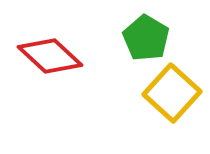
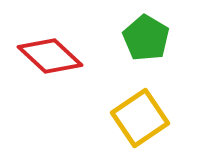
yellow square: moved 32 px left, 25 px down; rotated 14 degrees clockwise
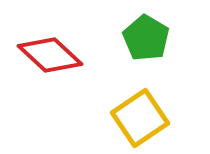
red diamond: moved 1 px up
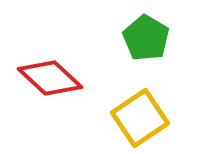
red diamond: moved 23 px down
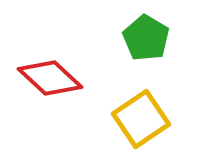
yellow square: moved 1 px right, 1 px down
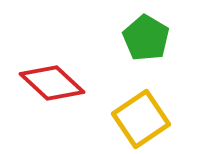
red diamond: moved 2 px right, 5 px down
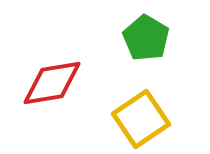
red diamond: rotated 52 degrees counterclockwise
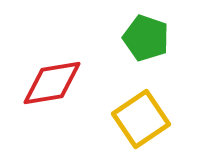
green pentagon: rotated 12 degrees counterclockwise
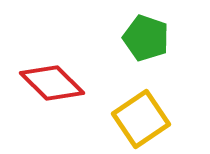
red diamond: rotated 54 degrees clockwise
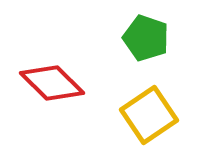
yellow square: moved 8 px right, 4 px up
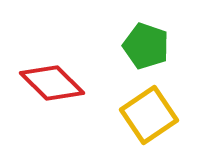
green pentagon: moved 8 px down
